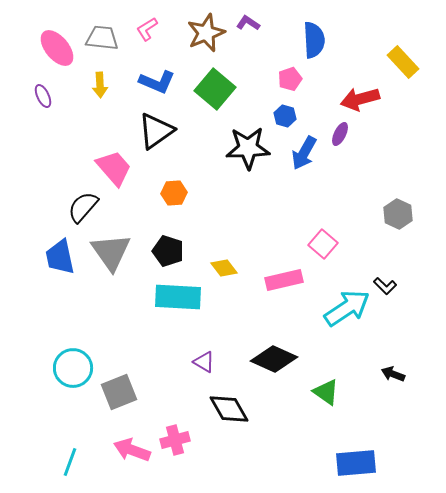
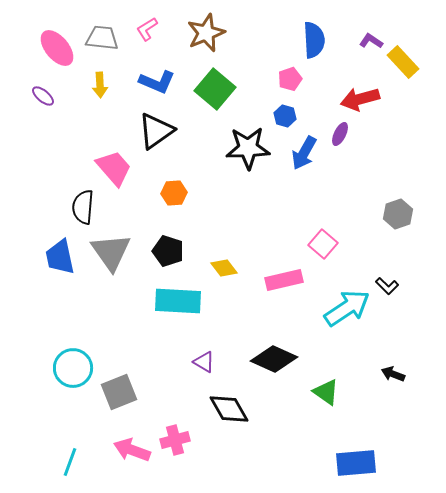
purple L-shape at (248, 23): moved 123 px right, 18 px down
purple ellipse at (43, 96): rotated 25 degrees counterclockwise
black semicircle at (83, 207): rotated 36 degrees counterclockwise
gray hexagon at (398, 214): rotated 16 degrees clockwise
black L-shape at (385, 286): moved 2 px right
cyan rectangle at (178, 297): moved 4 px down
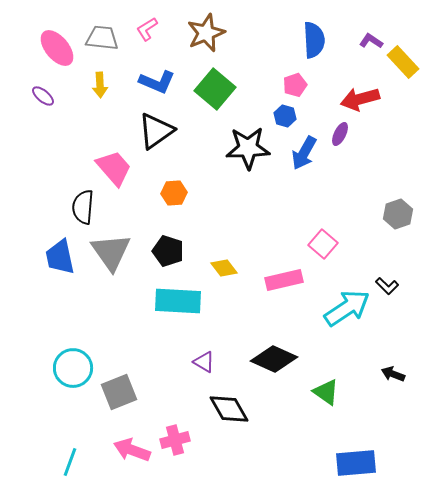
pink pentagon at (290, 79): moved 5 px right, 6 px down
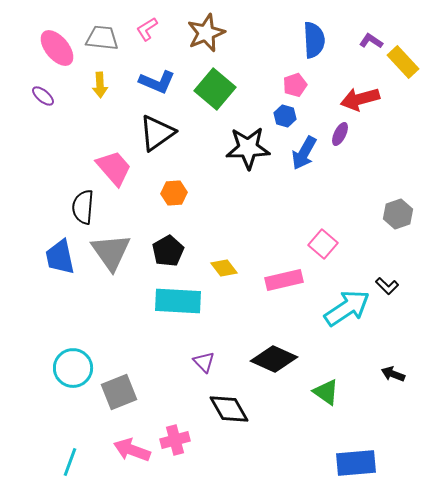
black triangle at (156, 131): moved 1 px right, 2 px down
black pentagon at (168, 251): rotated 24 degrees clockwise
purple triangle at (204, 362): rotated 15 degrees clockwise
